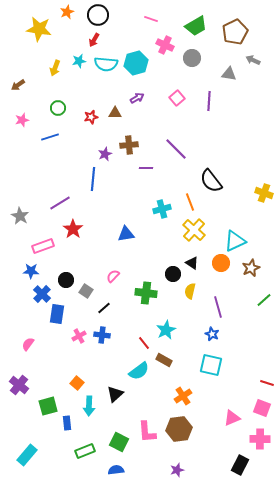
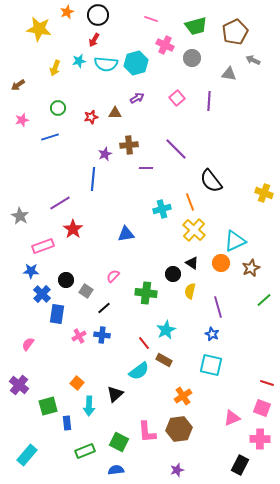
green trapezoid at (196, 26): rotated 15 degrees clockwise
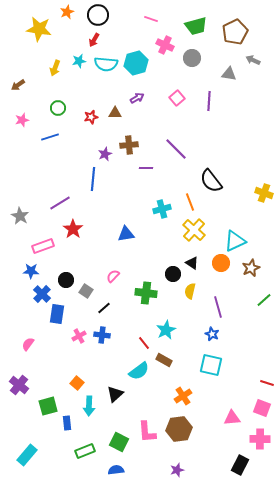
pink triangle at (232, 418): rotated 18 degrees clockwise
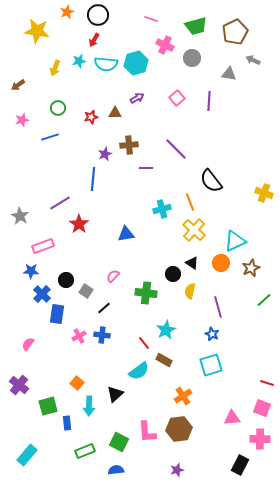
yellow star at (39, 29): moved 2 px left, 2 px down
red star at (73, 229): moved 6 px right, 5 px up
cyan square at (211, 365): rotated 30 degrees counterclockwise
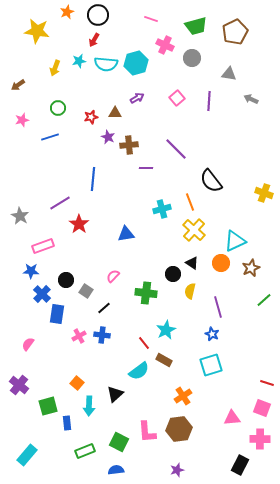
gray arrow at (253, 60): moved 2 px left, 39 px down
purple star at (105, 154): moved 3 px right, 17 px up; rotated 24 degrees counterclockwise
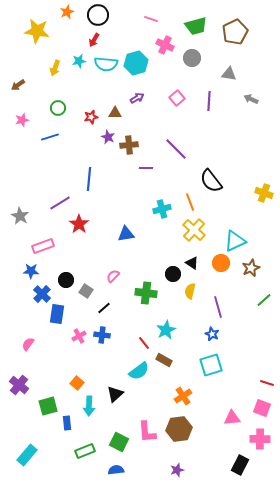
blue line at (93, 179): moved 4 px left
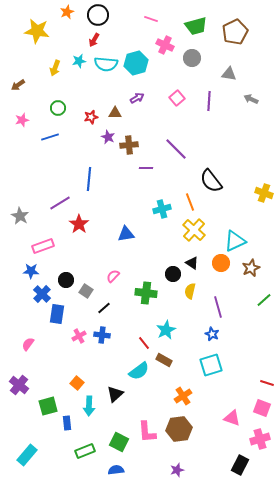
pink triangle at (232, 418): rotated 24 degrees clockwise
pink cross at (260, 439): rotated 18 degrees counterclockwise
